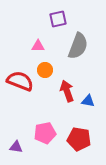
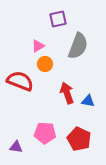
pink triangle: rotated 32 degrees counterclockwise
orange circle: moved 6 px up
red arrow: moved 2 px down
pink pentagon: rotated 15 degrees clockwise
red pentagon: rotated 15 degrees clockwise
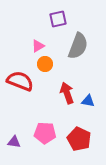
purple triangle: moved 2 px left, 5 px up
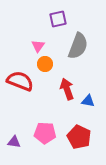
pink triangle: rotated 24 degrees counterclockwise
red arrow: moved 4 px up
red pentagon: moved 2 px up
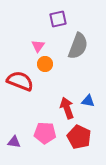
red arrow: moved 19 px down
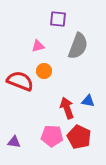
purple square: rotated 18 degrees clockwise
pink triangle: rotated 40 degrees clockwise
orange circle: moved 1 px left, 7 px down
pink pentagon: moved 7 px right, 3 px down
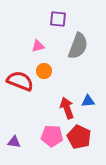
blue triangle: rotated 16 degrees counterclockwise
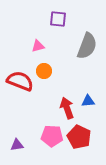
gray semicircle: moved 9 px right
purple triangle: moved 3 px right, 3 px down; rotated 16 degrees counterclockwise
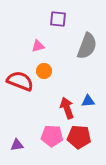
red pentagon: rotated 20 degrees counterclockwise
